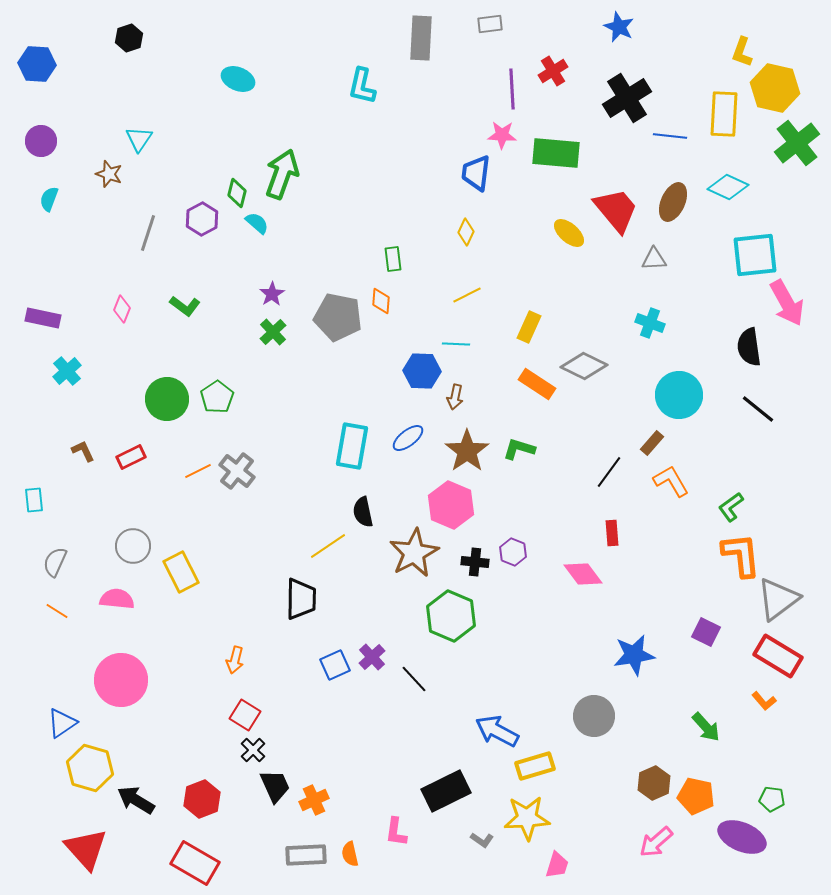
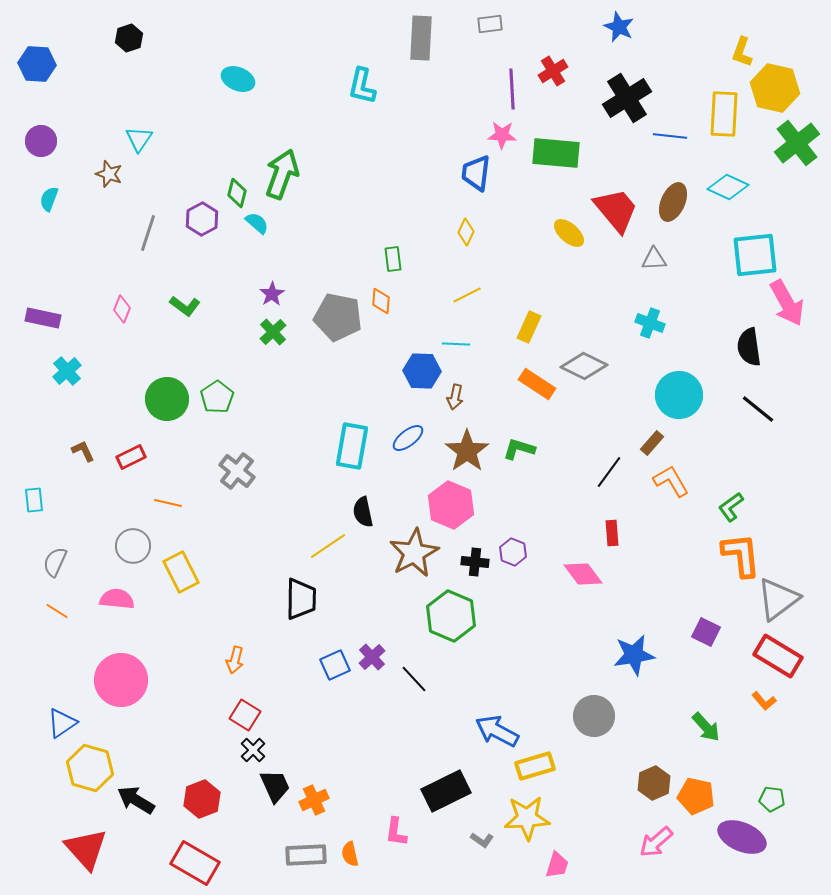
orange line at (198, 471): moved 30 px left, 32 px down; rotated 40 degrees clockwise
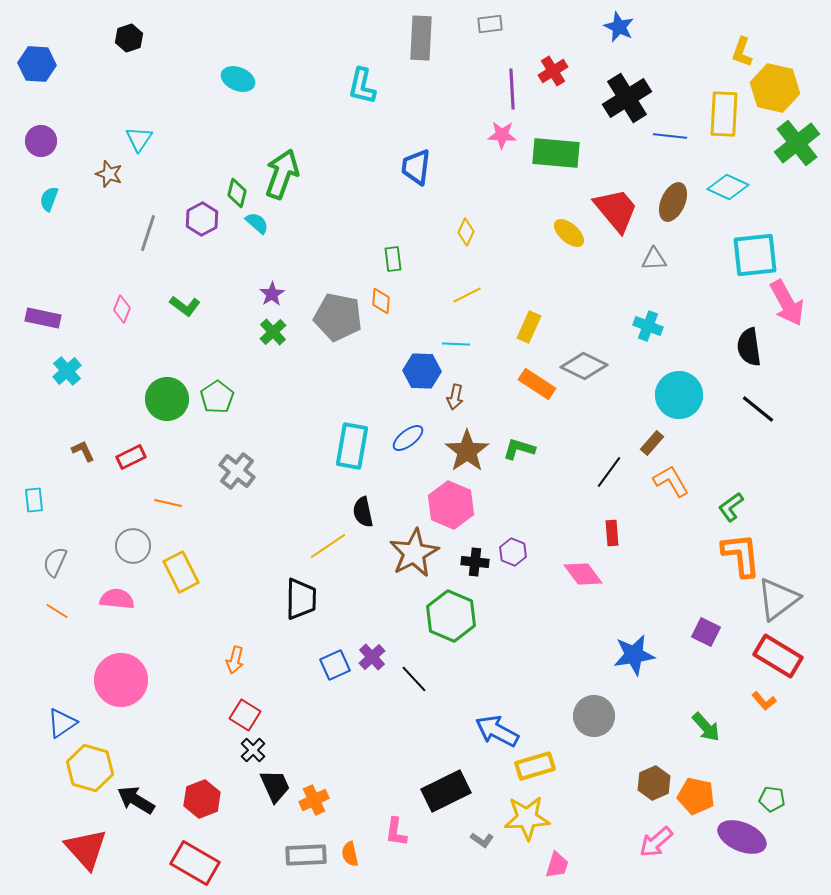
blue trapezoid at (476, 173): moved 60 px left, 6 px up
cyan cross at (650, 323): moved 2 px left, 3 px down
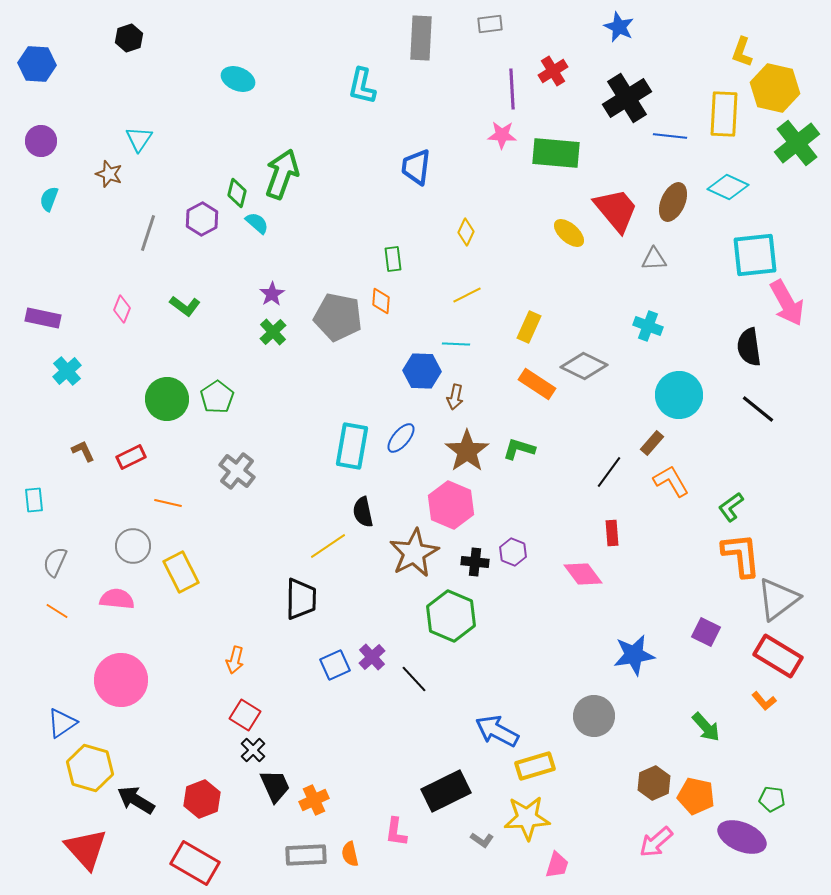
blue ellipse at (408, 438): moved 7 px left; rotated 12 degrees counterclockwise
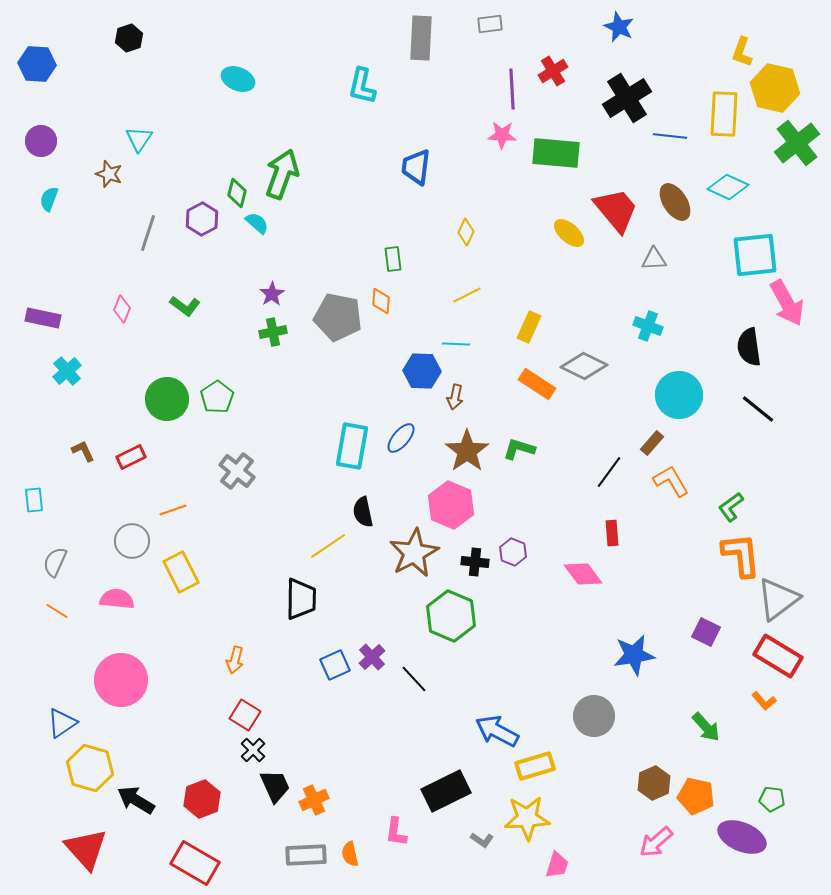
brown ellipse at (673, 202): moved 2 px right; rotated 57 degrees counterclockwise
green cross at (273, 332): rotated 32 degrees clockwise
orange line at (168, 503): moved 5 px right, 7 px down; rotated 32 degrees counterclockwise
gray circle at (133, 546): moved 1 px left, 5 px up
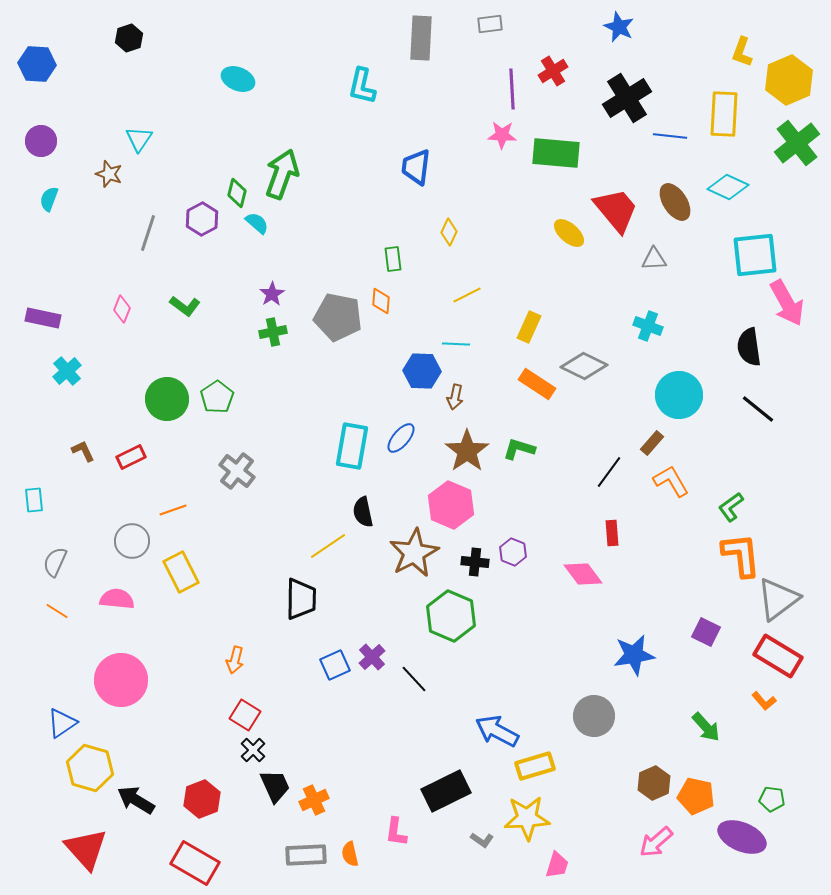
yellow hexagon at (775, 88): moved 14 px right, 8 px up; rotated 24 degrees clockwise
yellow diamond at (466, 232): moved 17 px left
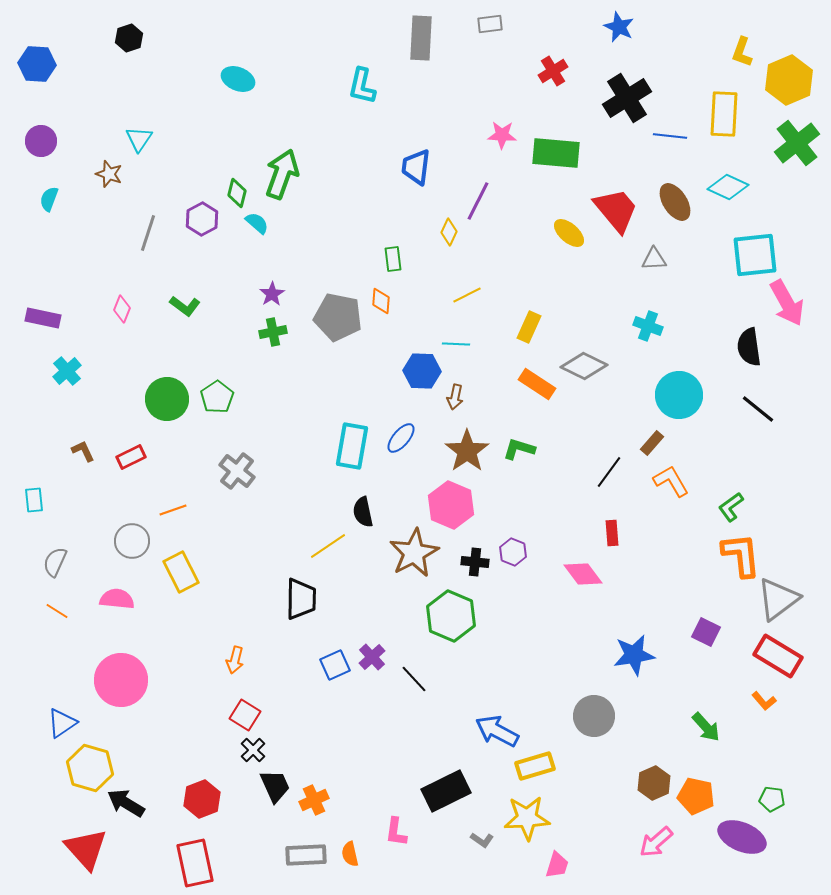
purple line at (512, 89): moved 34 px left, 112 px down; rotated 30 degrees clockwise
black arrow at (136, 800): moved 10 px left, 3 px down
red rectangle at (195, 863): rotated 48 degrees clockwise
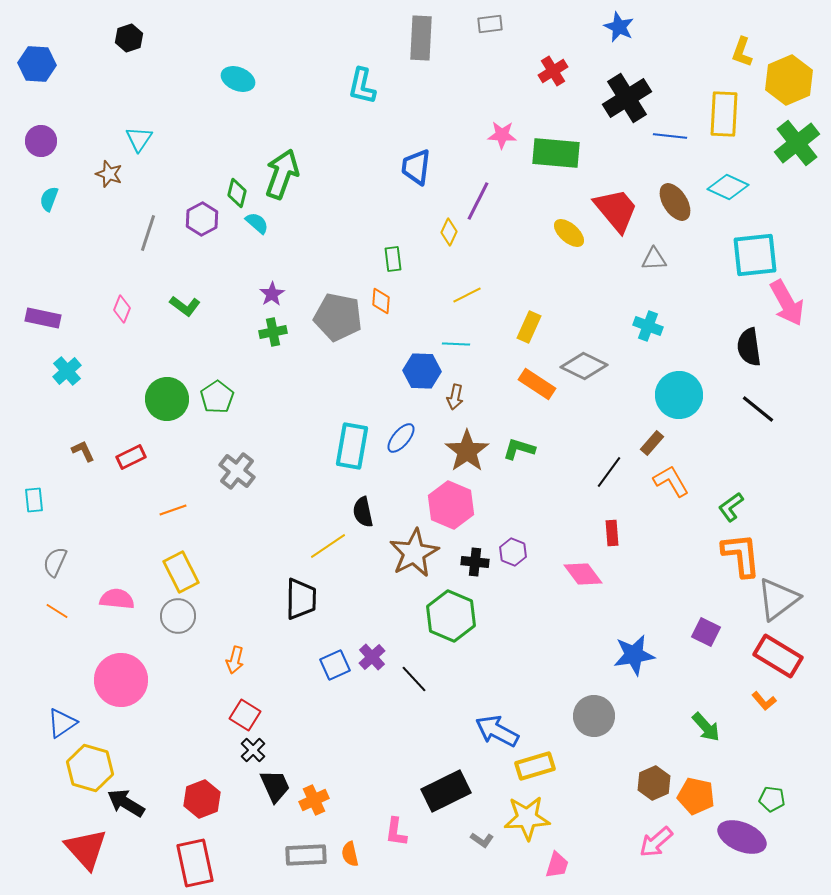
gray circle at (132, 541): moved 46 px right, 75 px down
